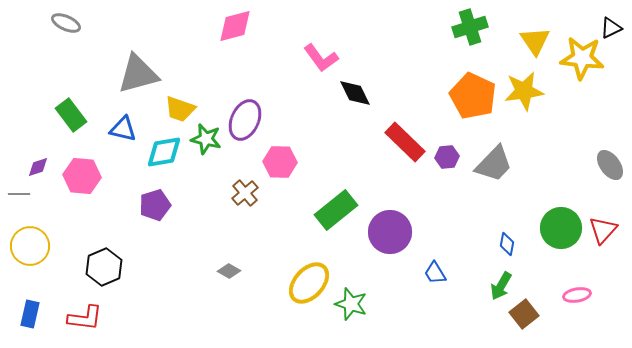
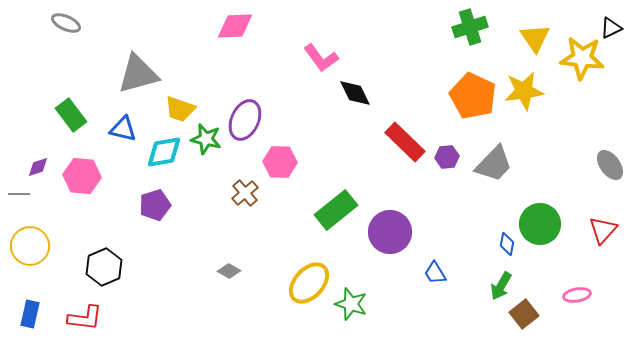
pink diamond at (235, 26): rotated 12 degrees clockwise
yellow triangle at (535, 41): moved 3 px up
green circle at (561, 228): moved 21 px left, 4 px up
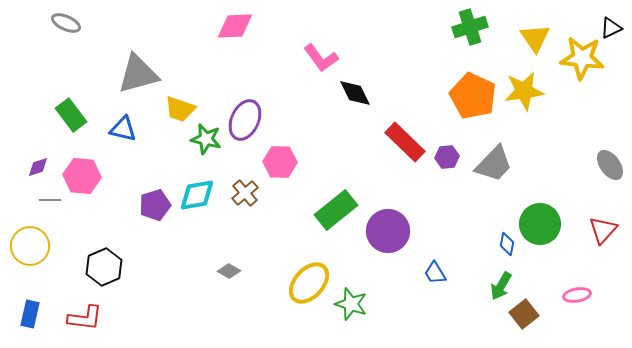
cyan diamond at (164, 152): moved 33 px right, 43 px down
gray line at (19, 194): moved 31 px right, 6 px down
purple circle at (390, 232): moved 2 px left, 1 px up
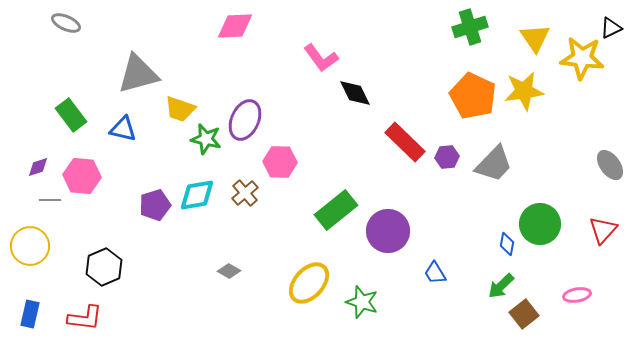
green arrow at (501, 286): rotated 16 degrees clockwise
green star at (351, 304): moved 11 px right, 2 px up
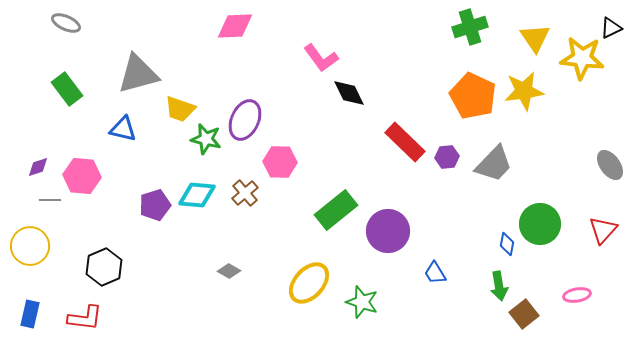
black diamond at (355, 93): moved 6 px left
green rectangle at (71, 115): moved 4 px left, 26 px up
cyan diamond at (197, 195): rotated 15 degrees clockwise
green arrow at (501, 286): moved 2 px left; rotated 56 degrees counterclockwise
